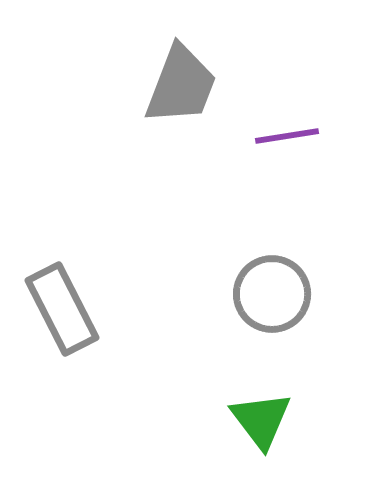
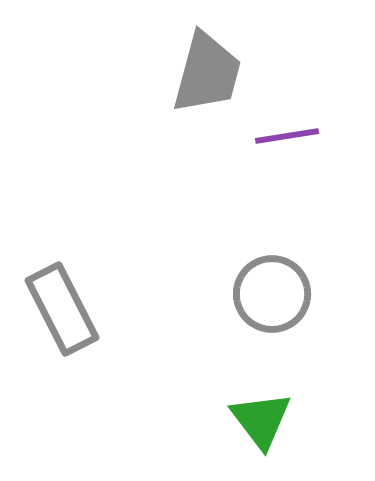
gray trapezoid: moved 26 px right, 12 px up; rotated 6 degrees counterclockwise
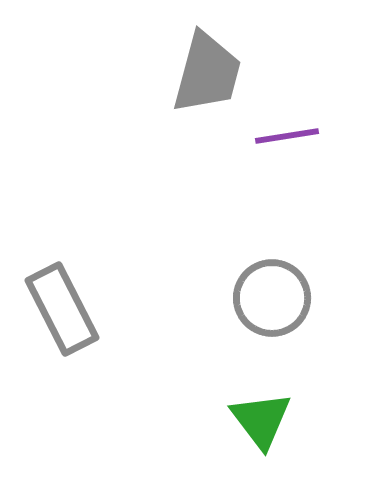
gray circle: moved 4 px down
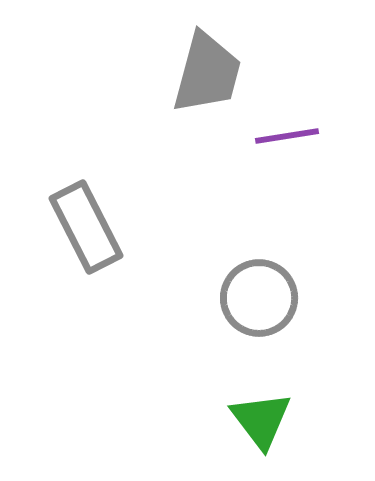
gray circle: moved 13 px left
gray rectangle: moved 24 px right, 82 px up
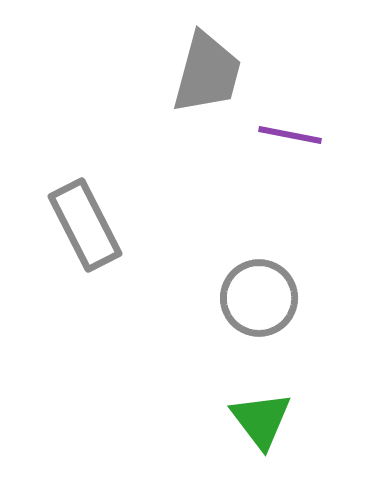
purple line: moved 3 px right, 1 px up; rotated 20 degrees clockwise
gray rectangle: moved 1 px left, 2 px up
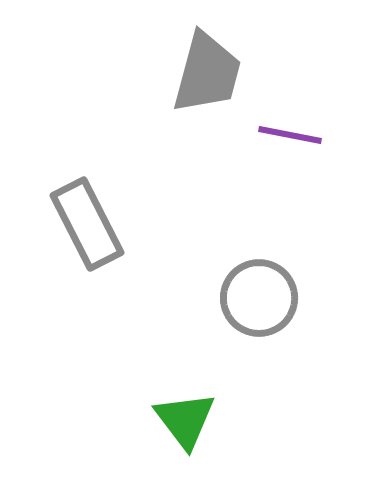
gray rectangle: moved 2 px right, 1 px up
green triangle: moved 76 px left
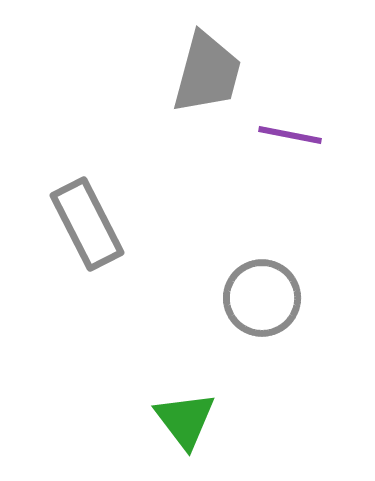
gray circle: moved 3 px right
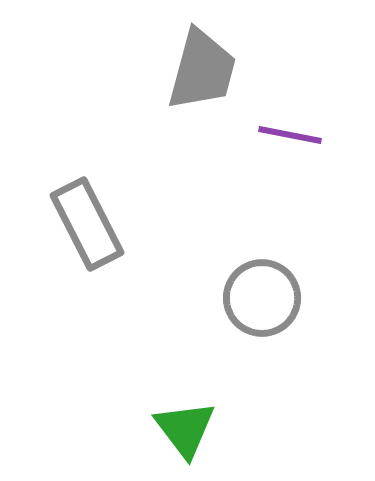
gray trapezoid: moved 5 px left, 3 px up
green triangle: moved 9 px down
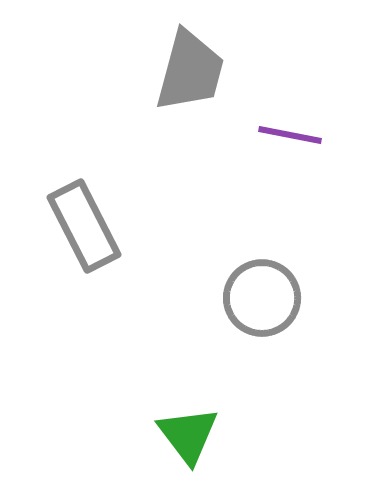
gray trapezoid: moved 12 px left, 1 px down
gray rectangle: moved 3 px left, 2 px down
green triangle: moved 3 px right, 6 px down
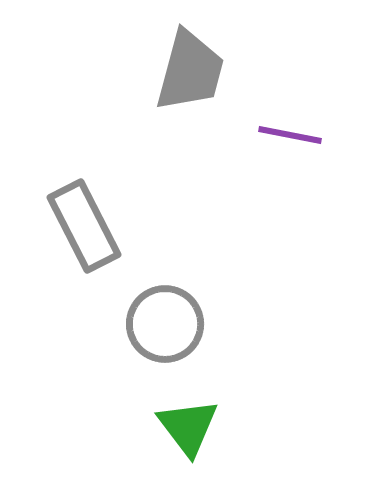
gray circle: moved 97 px left, 26 px down
green triangle: moved 8 px up
